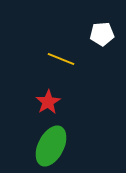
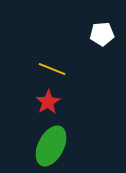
yellow line: moved 9 px left, 10 px down
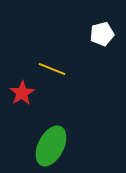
white pentagon: rotated 10 degrees counterclockwise
red star: moved 26 px left, 9 px up
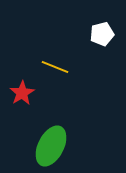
yellow line: moved 3 px right, 2 px up
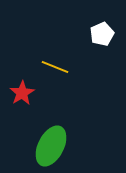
white pentagon: rotated 10 degrees counterclockwise
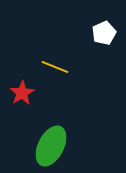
white pentagon: moved 2 px right, 1 px up
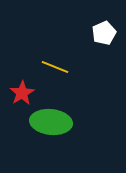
green ellipse: moved 24 px up; rotated 69 degrees clockwise
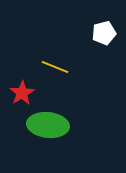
white pentagon: rotated 10 degrees clockwise
green ellipse: moved 3 px left, 3 px down
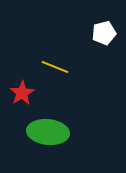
green ellipse: moved 7 px down
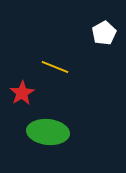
white pentagon: rotated 15 degrees counterclockwise
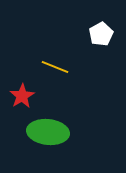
white pentagon: moved 3 px left, 1 px down
red star: moved 3 px down
